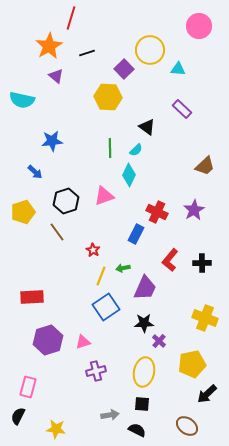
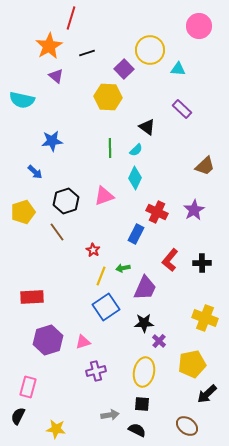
cyan diamond at (129, 175): moved 6 px right, 3 px down
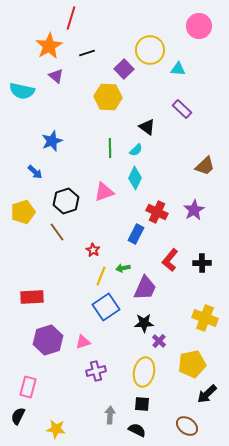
cyan semicircle at (22, 100): moved 9 px up
blue star at (52, 141): rotated 15 degrees counterclockwise
pink triangle at (104, 196): moved 4 px up
gray arrow at (110, 415): rotated 78 degrees counterclockwise
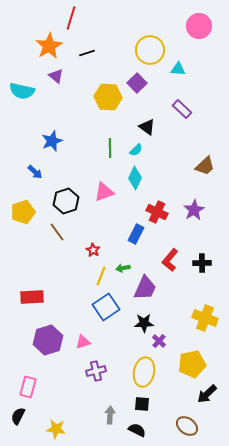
purple square at (124, 69): moved 13 px right, 14 px down
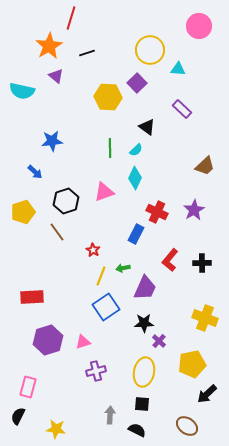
blue star at (52, 141): rotated 15 degrees clockwise
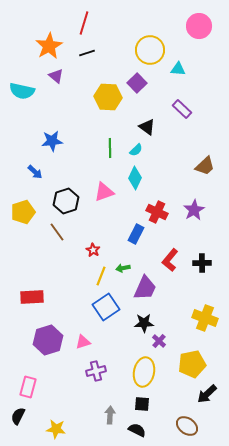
red line at (71, 18): moved 13 px right, 5 px down
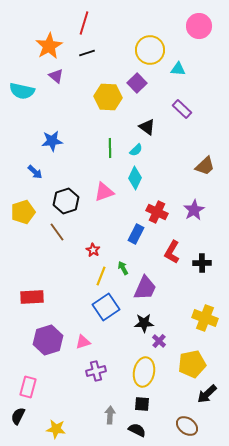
red L-shape at (170, 260): moved 2 px right, 8 px up; rotated 10 degrees counterclockwise
green arrow at (123, 268): rotated 72 degrees clockwise
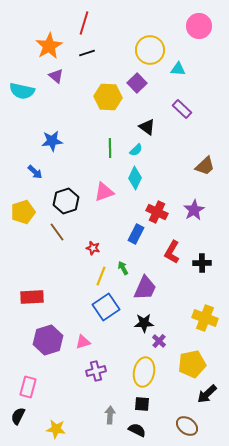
red star at (93, 250): moved 2 px up; rotated 16 degrees counterclockwise
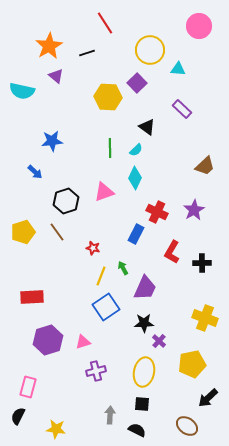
red line at (84, 23): moved 21 px right; rotated 50 degrees counterclockwise
yellow pentagon at (23, 212): moved 20 px down
black arrow at (207, 394): moved 1 px right, 4 px down
